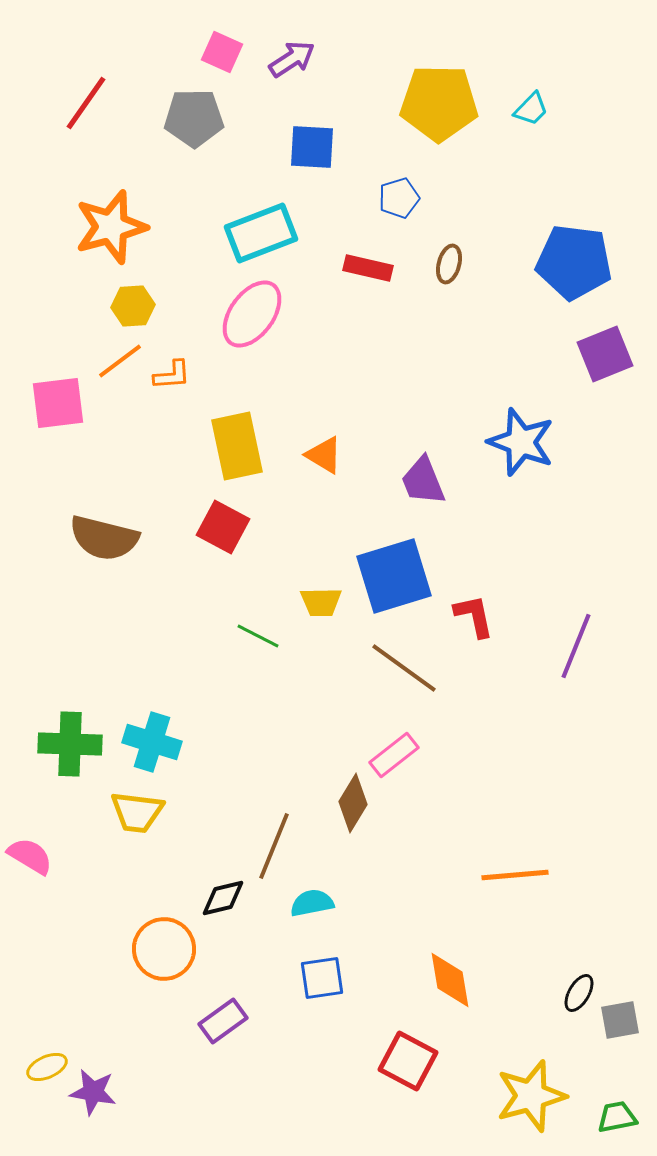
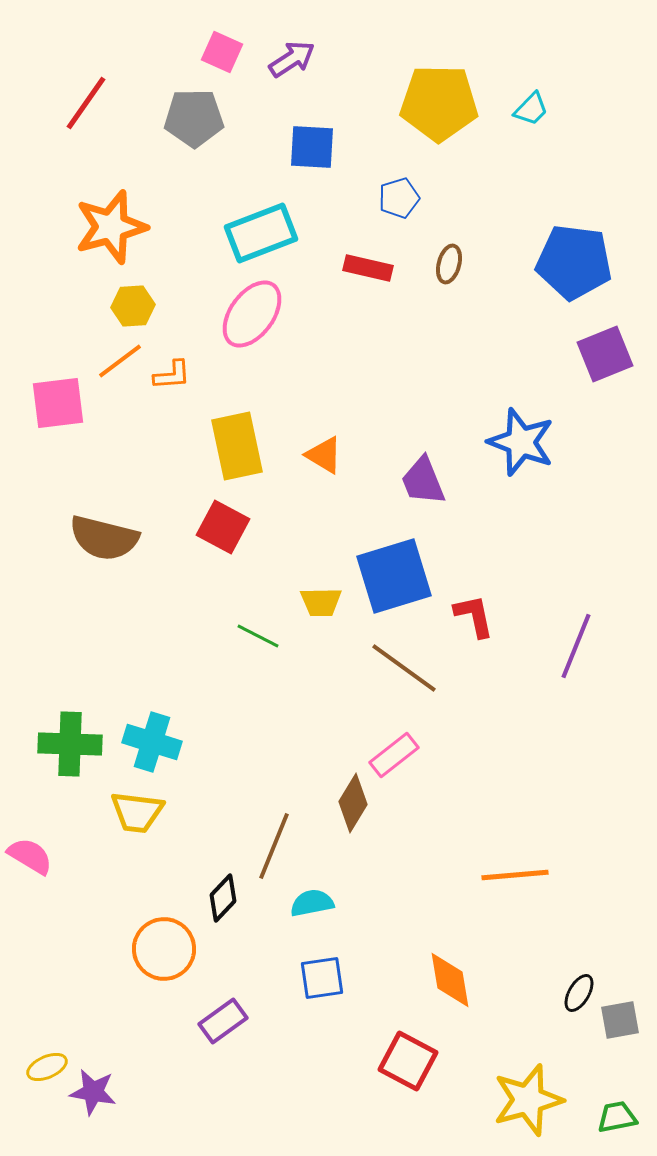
black diamond at (223, 898): rotated 33 degrees counterclockwise
yellow star at (531, 1096): moved 3 px left, 4 px down
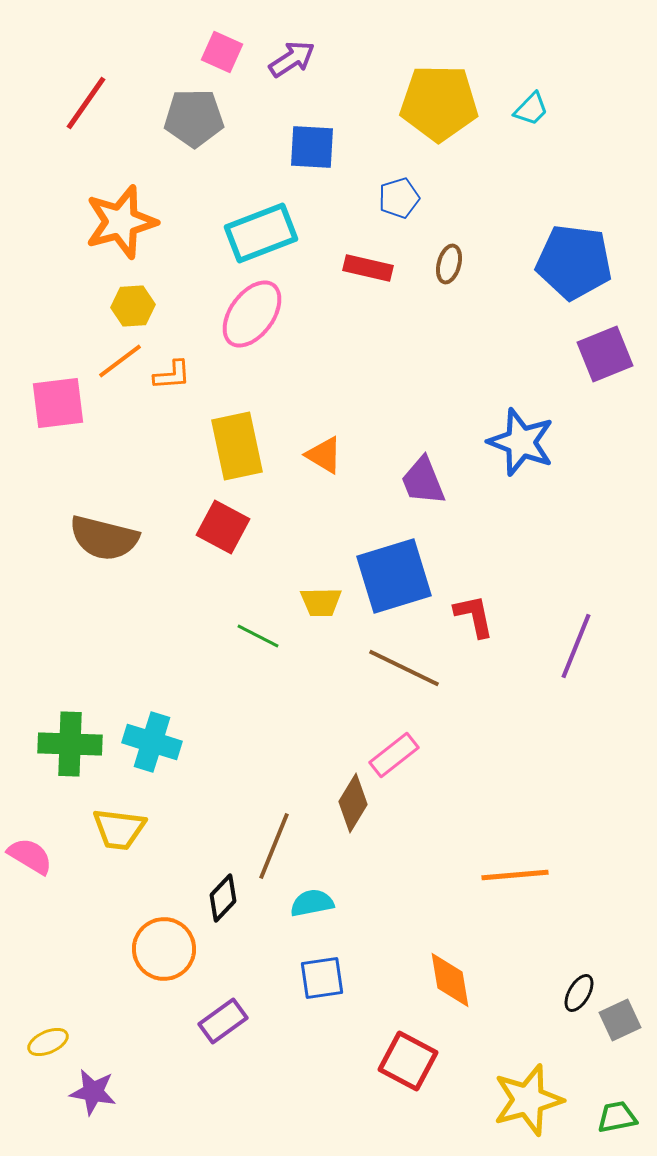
orange star at (111, 227): moved 10 px right, 5 px up
brown line at (404, 668): rotated 10 degrees counterclockwise
yellow trapezoid at (137, 812): moved 18 px left, 17 px down
gray square at (620, 1020): rotated 15 degrees counterclockwise
yellow ellipse at (47, 1067): moved 1 px right, 25 px up
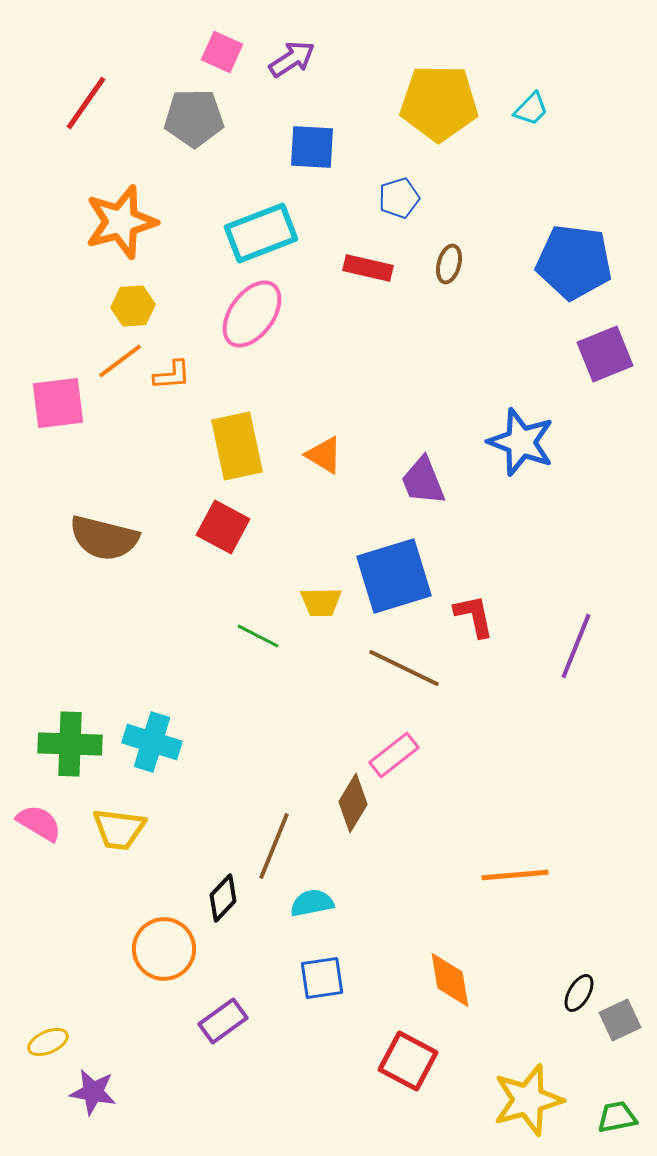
pink semicircle at (30, 856): moved 9 px right, 33 px up
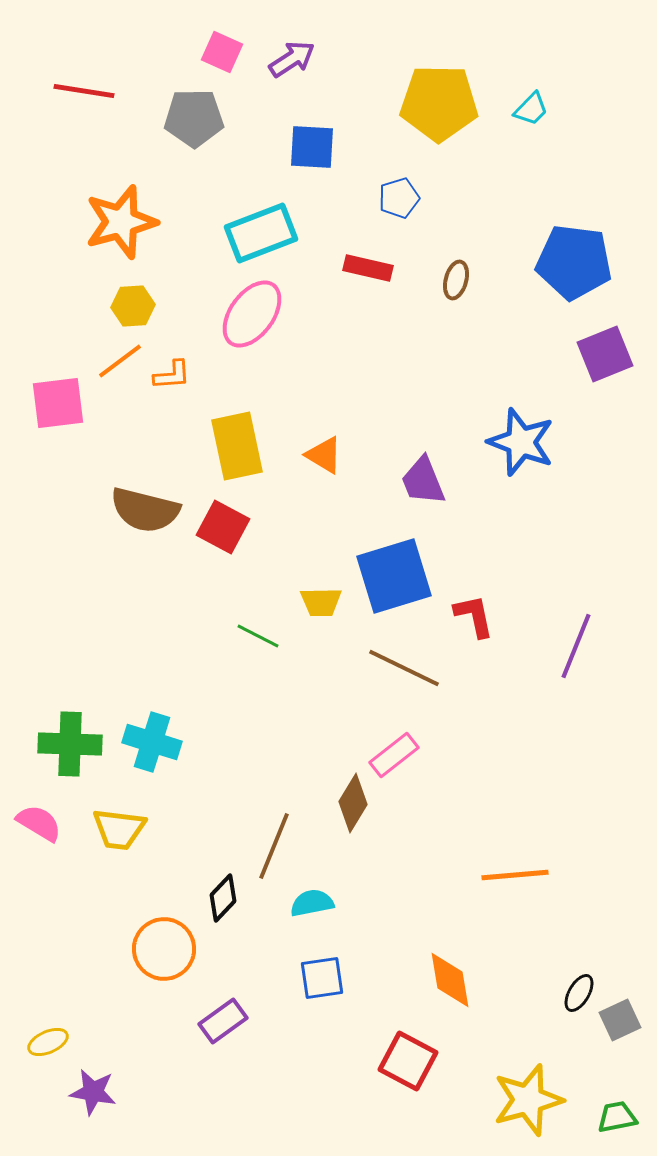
red line at (86, 103): moved 2 px left, 12 px up; rotated 64 degrees clockwise
brown ellipse at (449, 264): moved 7 px right, 16 px down
brown semicircle at (104, 538): moved 41 px right, 28 px up
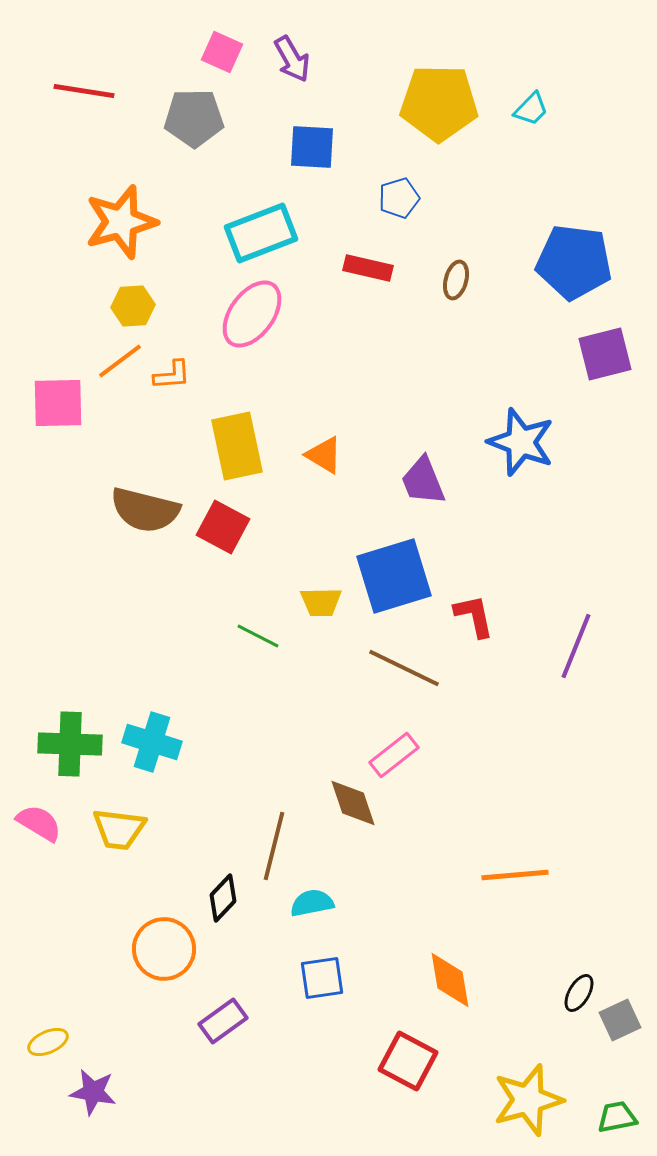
purple arrow at (292, 59): rotated 93 degrees clockwise
purple square at (605, 354): rotated 8 degrees clockwise
pink square at (58, 403): rotated 6 degrees clockwise
brown diamond at (353, 803): rotated 50 degrees counterclockwise
brown line at (274, 846): rotated 8 degrees counterclockwise
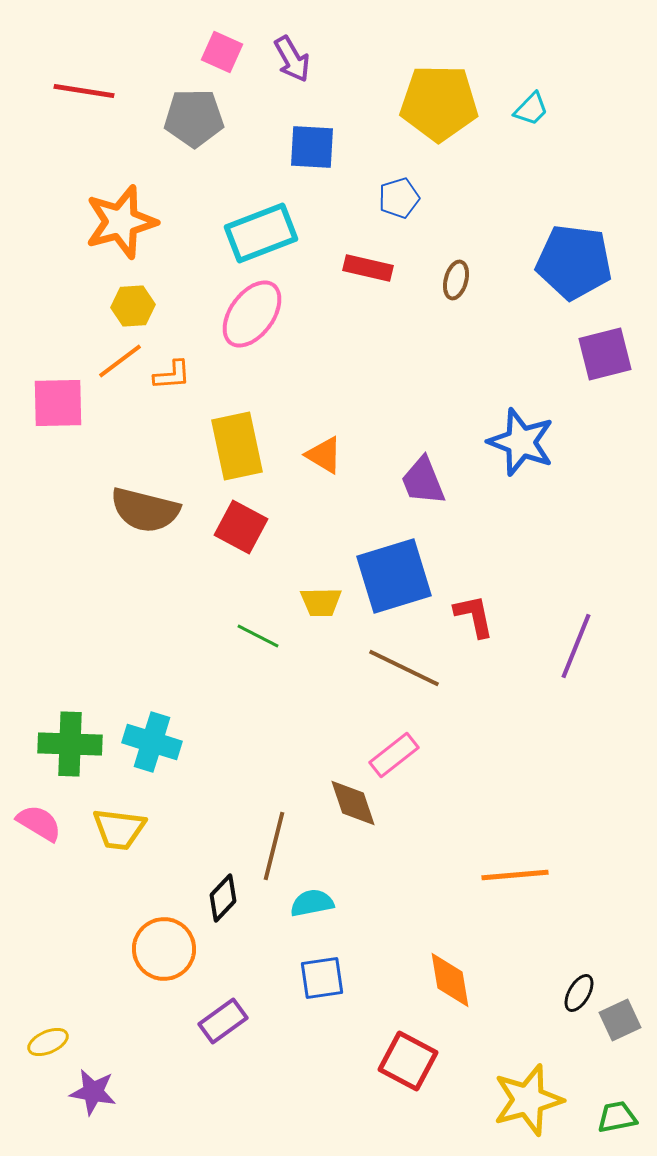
red square at (223, 527): moved 18 px right
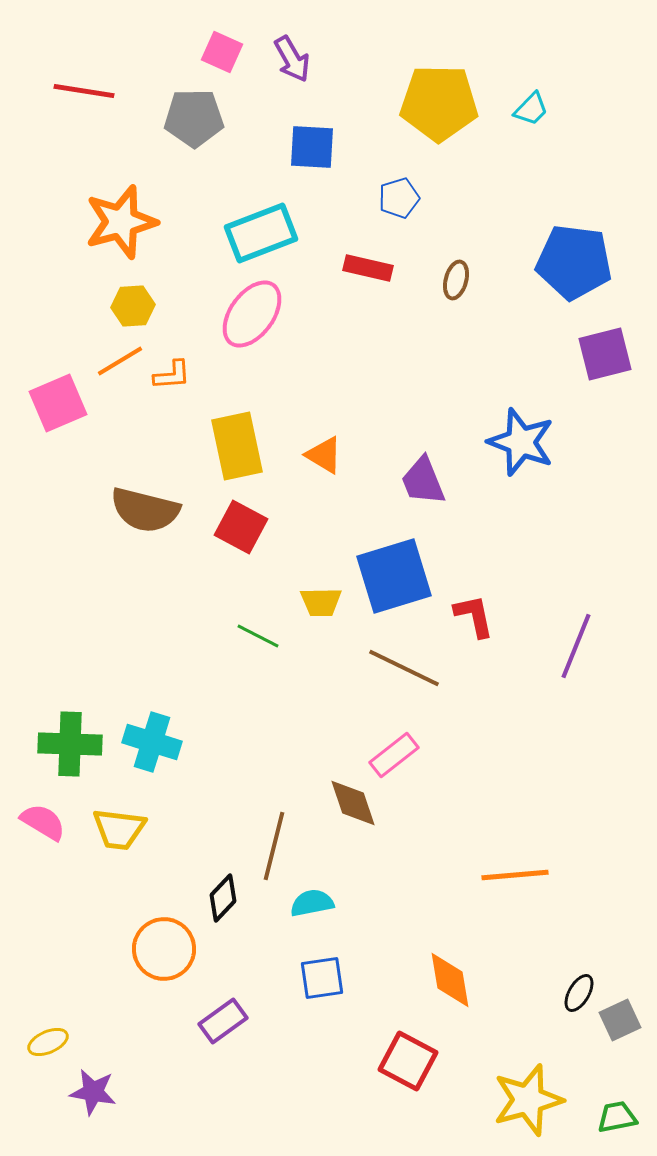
orange line at (120, 361): rotated 6 degrees clockwise
pink square at (58, 403): rotated 22 degrees counterclockwise
pink semicircle at (39, 823): moved 4 px right, 1 px up
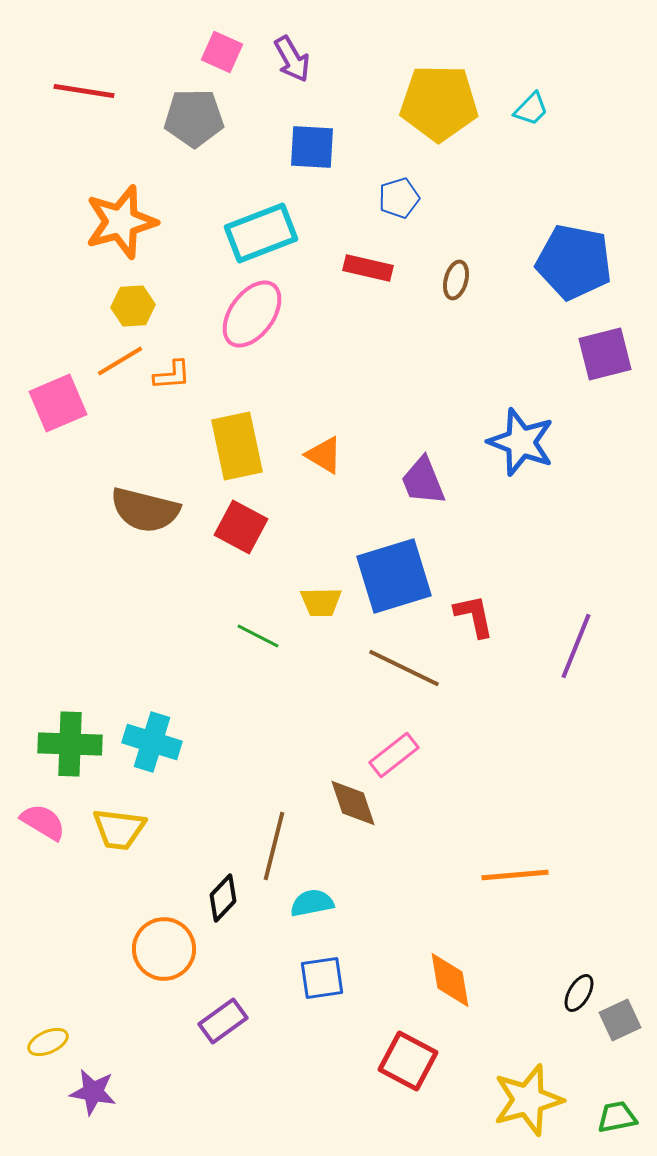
blue pentagon at (574, 262): rotated 4 degrees clockwise
